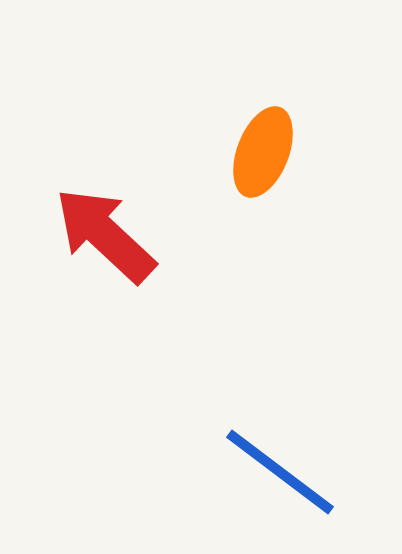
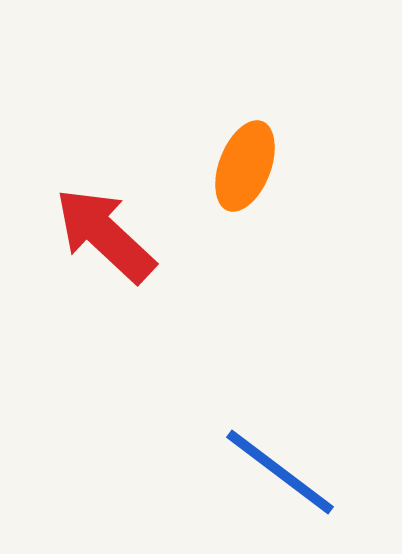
orange ellipse: moved 18 px left, 14 px down
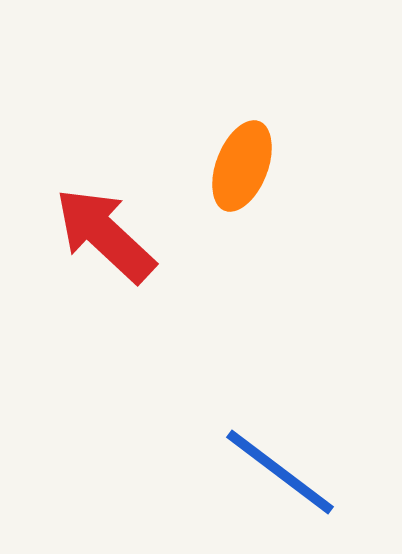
orange ellipse: moved 3 px left
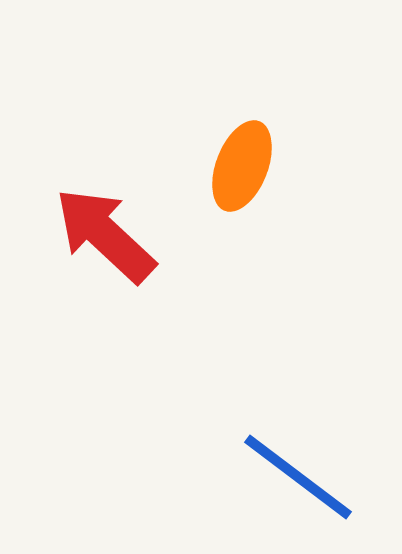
blue line: moved 18 px right, 5 px down
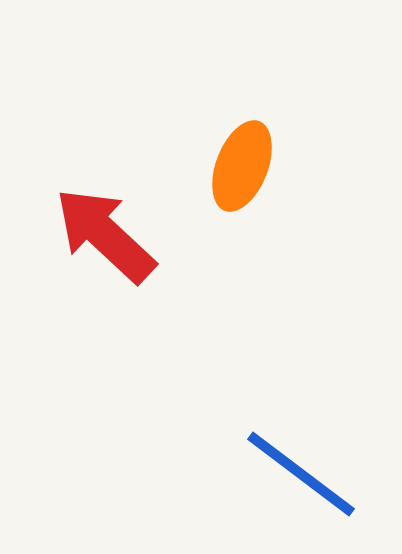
blue line: moved 3 px right, 3 px up
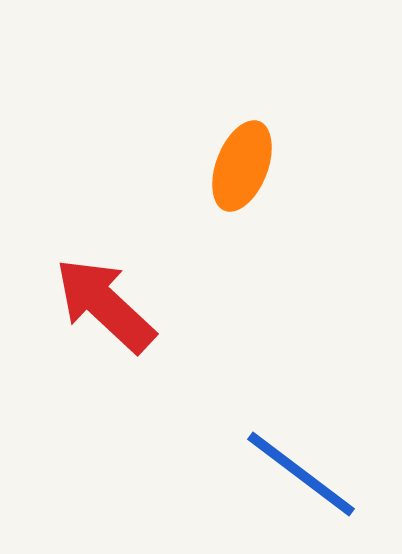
red arrow: moved 70 px down
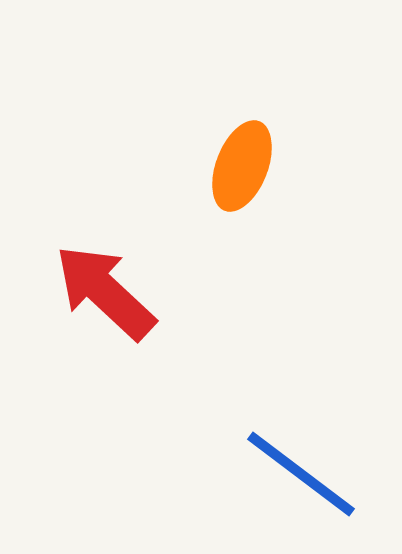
red arrow: moved 13 px up
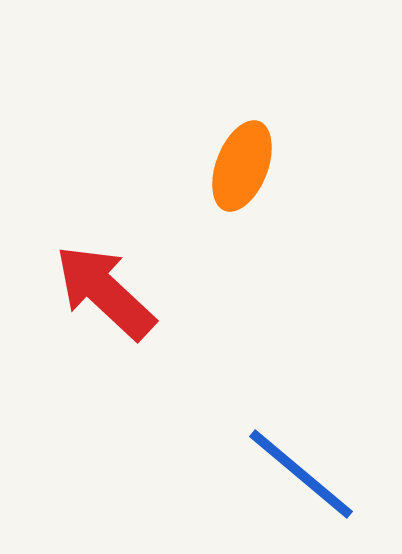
blue line: rotated 3 degrees clockwise
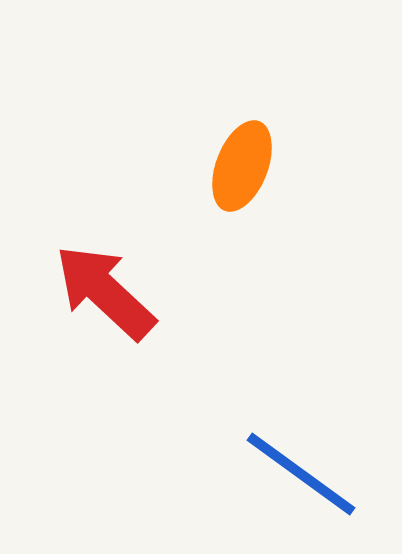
blue line: rotated 4 degrees counterclockwise
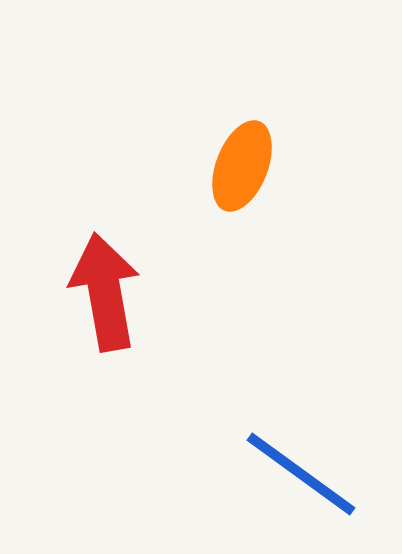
red arrow: rotated 37 degrees clockwise
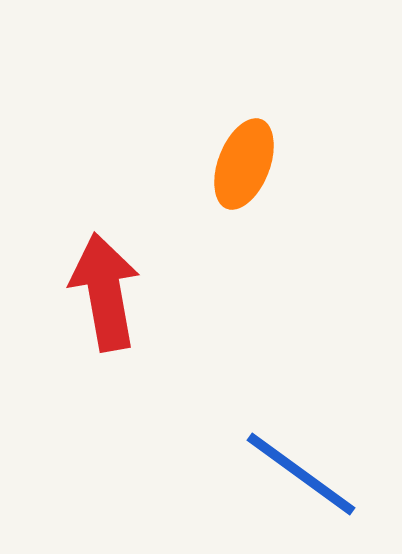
orange ellipse: moved 2 px right, 2 px up
